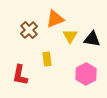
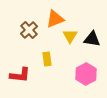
red L-shape: rotated 95 degrees counterclockwise
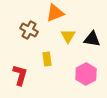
orange triangle: moved 6 px up
brown cross: rotated 18 degrees counterclockwise
yellow triangle: moved 2 px left
red L-shape: rotated 80 degrees counterclockwise
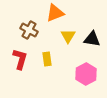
red L-shape: moved 16 px up
